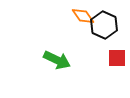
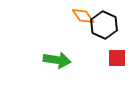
green arrow: rotated 16 degrees counterclockwise
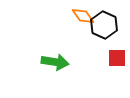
green arrow: moved 2 px left, 2 px down
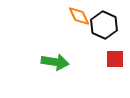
orange diamond: moved 4 px left; rotated 10 degrees clockwise
red square: moved 2 px left, 1 px down
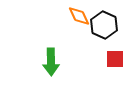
green arrow: moved 4 px left; rotated 80 degrees clockwise
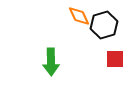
black hexagon: rotated 20 degrees clockwise
